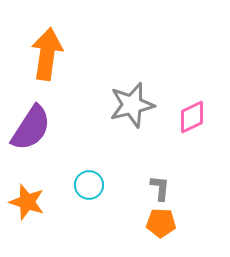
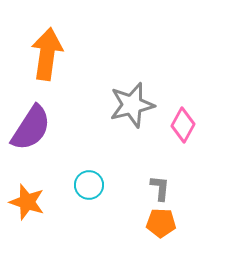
pink diamond: moved 9 px left, 8 px down; rotated 36 degrees counterclockwise
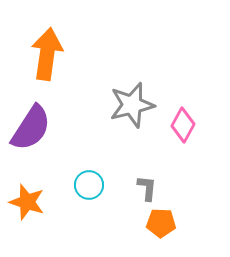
gray L-shape: moved 13 px left
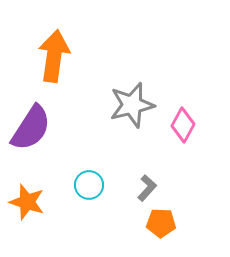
orange arrow: moved 7 px right, 2 px down
gray L-shape: rotated 36 degrees clockwise
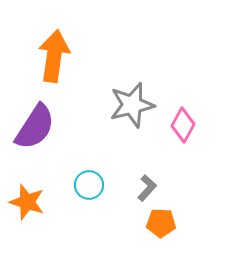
purple semicircle: moved 4 px right, 1 px up
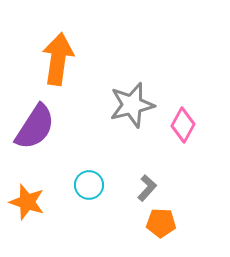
orange arrow: moved 4 px right, 3 px down
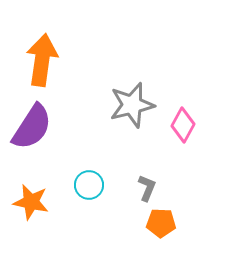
orange arrow: moved 16 px left, 1 px down
purple semicircle: moved 3 px left
gray L-shape: rotated 20 degrees counterclockwise
orange star: moved 4 px right; rotated 6 degrees counterclockwise
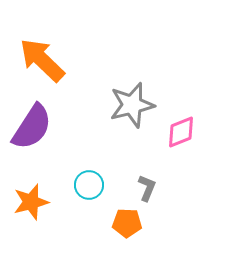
orange arrow: rotated 54 degrees counterclockwise
pink diamond: moved 2 px left, 7 px down; rotated 40 degrees clockwise
orange star: rotated 27 degrees counterclockwise
orange pentagon: moved 34 px left
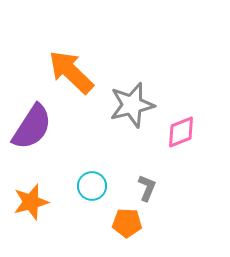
orange arrow: moved 29 px right, 12 px down
cyan circle: moved 3 px right, 1 px down
